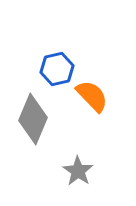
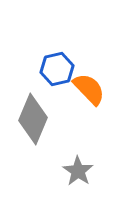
orange semicircle: moved 3 px left, 7 px up
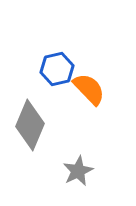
gray diamond: moved 3 px left, 6 px down
gray star: rotated 12 degrees clockwise
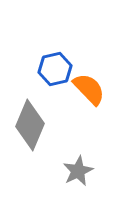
blue hexagon: moved 2 px left
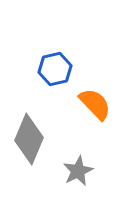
orange semicircle: moved 6 px right, 15 px down
gray diamond: moved 1 px left, 14 px down
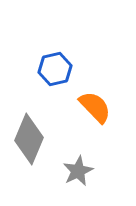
orange semicircle: moved 3 px down
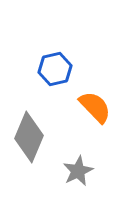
gray diamond: moved 2 px up
